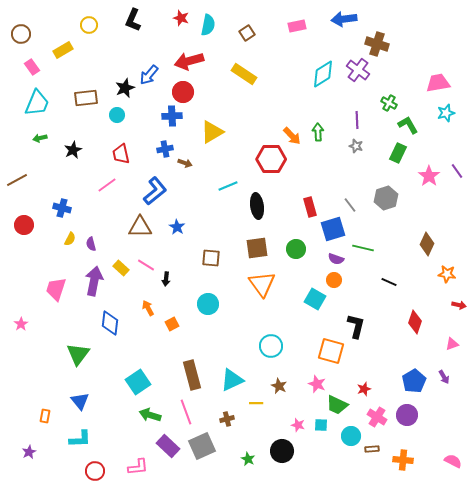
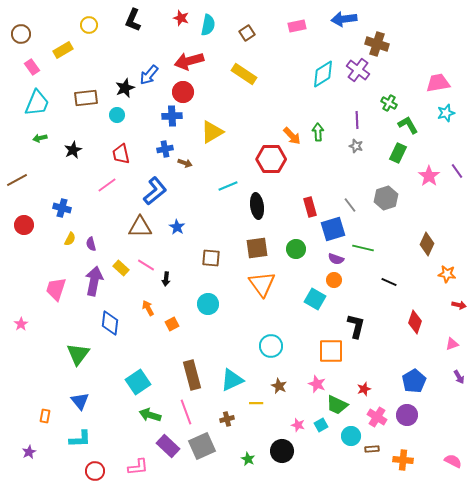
orange square at (331, 351): rotated 16 degrees counterclockwise
purple arrow at (444, 377): moved 15 px right
cyan square at (321, 425): rotated 32 degrees counterclockwise
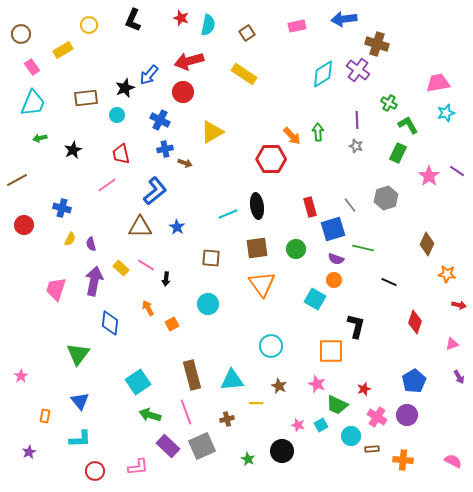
cyan trapezoid at (37, 103): moved 4 px left
blue cross at (172, 116): moved 12 px left, 4 px down; rotated 30 degrees clockwise
purple line at (457, 171): rotated 21 degrees counterclockwise
cyan line at (228, 186): moved 28 px down
pink star at (21, 324): moved 52 px down
cyan triangle at (232, 380): rotated 20 degrees clockwise
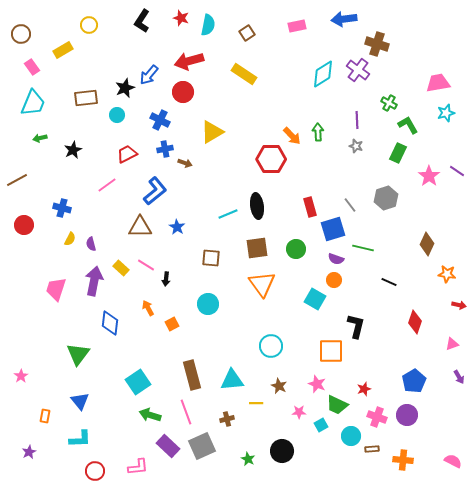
black L-shape at (133, 20): moved 9 px right, 1 px down; rotated 10 degrees clockwise
red trapezoid at (121, 154): moved 6 px right; rotated 75 degrees clockwise
pink cross at (377, 417): rotated 12 degrees counterclockwise
pink star at (298, 425): moved 1 px right, 13 px up; rotated 16 degrees counterclockwise
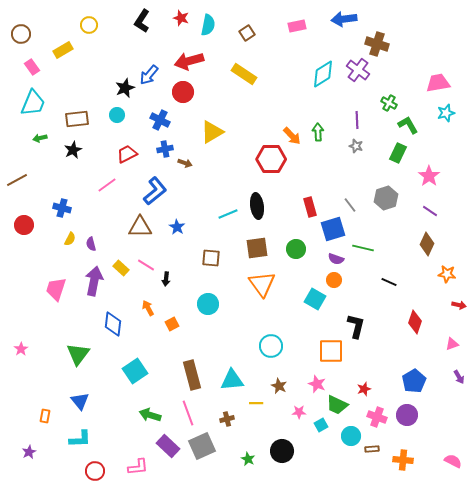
brown rectangle at (86, 98): moved 9 px left, 21 px down
purple line at (457, 171): moved 27 px left, 40 px down
blue diamond at (110, 323): moved 3 px right, 1 px down
pink star at (21, 376): moved 27 px up
cyan square at (138, 382): moved 3 px left, 11 px up
pink line at (186, 412): moved 2 px right, 1 px down
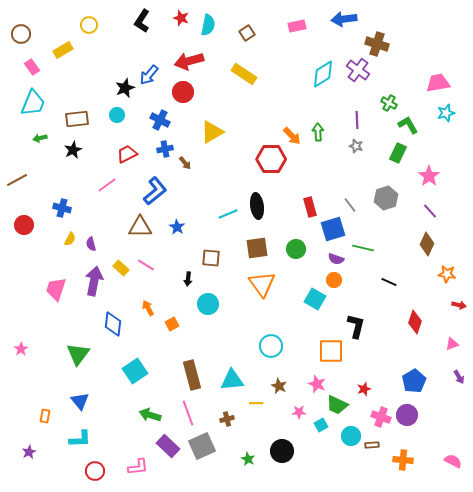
brown arrow at (185, 163): rotated 32 degrees clockwise
purple line at (430, 211): rotated 14 degrees clockwise
black arrow at (166, 279): moved 22 px right
pink cross at (377, 417): moved 4 px right
brown rectangle at (372, 449): moved 4 px up
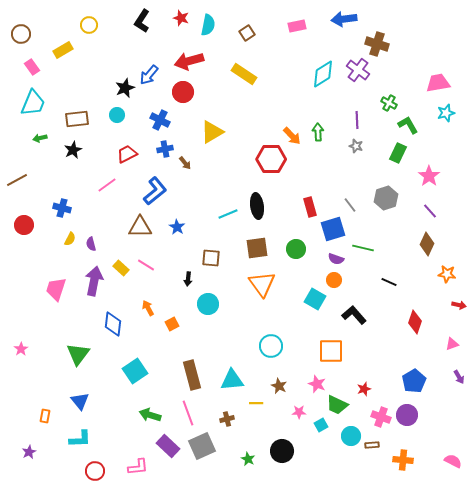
black L-shape at (356, 326): moved 2 px left, 11 px up; rotated 55 degrees counterclockwise
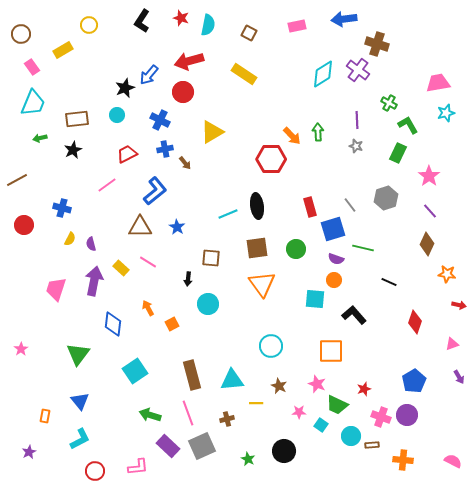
brown square at (247, 33): moved 2 px right; rotated 28 degrees counterclockwise
pink line at (146, 265): moved 2 px right, 3 px up
cyan square at (315, 299): rotated 25 degrees counterclockwise
cyan square at (321, 425): rotated 24 degrees counterclockwise
cyan L-shape at (80, 439): rotated 25 degrees counterclockwise
black circle at (282, 451): moved 2 px right
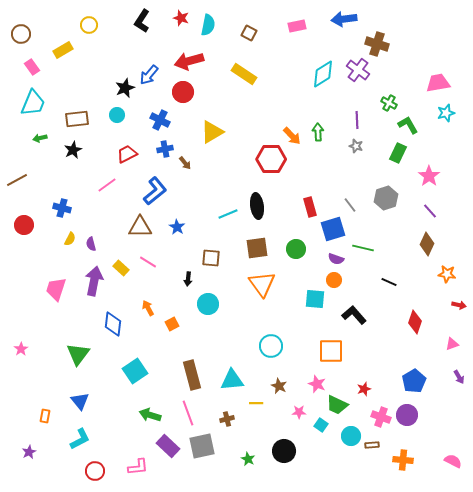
gray square at (202, 446): rotated 12 degrees clockwise
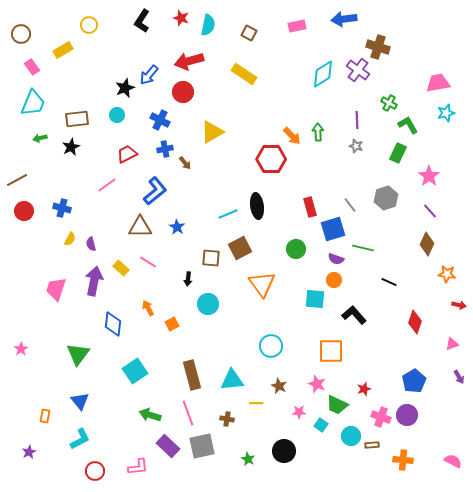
brown cross at (377, 44): moved 1 px right, 3 px down
black star at (73, 150): moved 2 px left, 3 px up
red circle at (24, 225): moved 14 px up
brown square at (257, 248): moved 17 px left; rotated 20 degrees counterclockwise
brown cross at (227, 419): rotated 24 degrees clockwise
